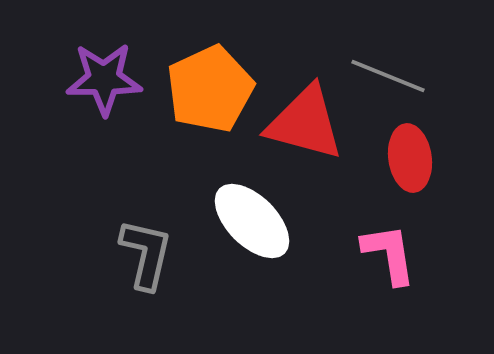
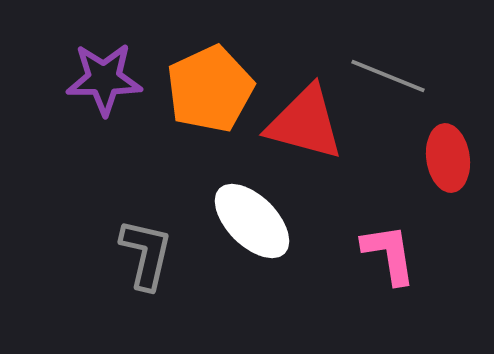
red ellipse: moved 38 px right
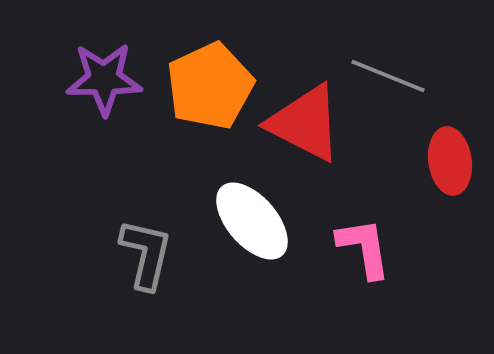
orange pentagon: moved 3 px up
red triangle: rotated 12 degrees clockwise
red ellipse: moved 2 px right, 3 px down
white ellipse: rotated 4 degrees clockwise
pink L-shape: moved 25 px left, 6 px up
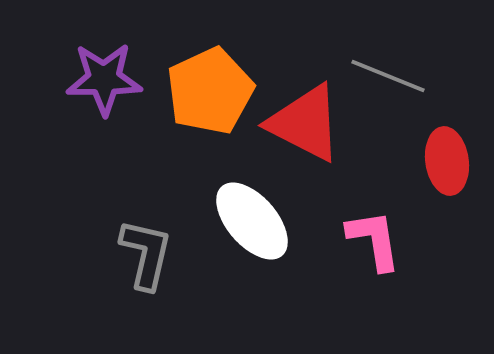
orange pentagon: moved 5 px down
red ellipse: moved 3 px left
pink L-shape: moved 10 px right, 8 px up
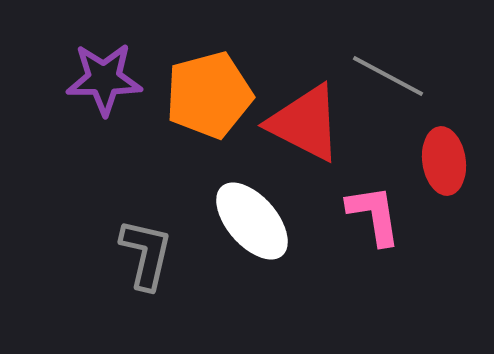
gray line: rotated 6 degrees clockwise
orange pentagon: moved 1 px left, 4 px down; rotated 10 degrees clockwise
red ellipse: moved 3 px left
pink L-shape: moved 25 px up
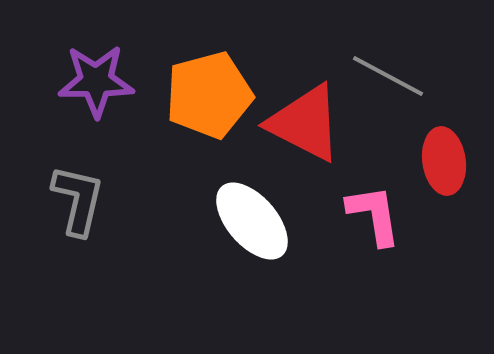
purple star: moved 8 px left, 2 px down
gray L-shape: moved 68 px left, 54 px up
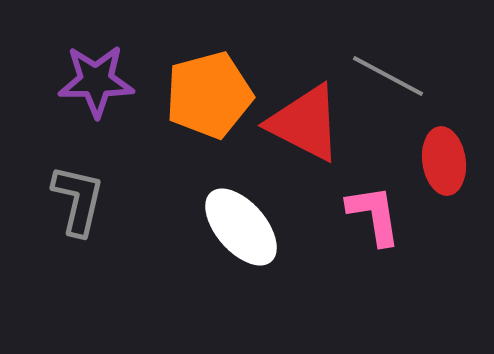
white ellipse: moved 11 px left, 6 px down
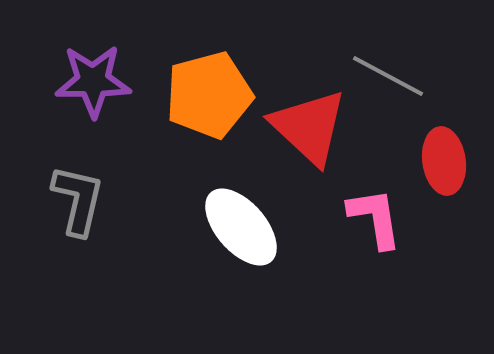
purple star: moved 3 px left
red triangle: moved 4 px right, 4 px down; rotated 16 degrees clockwise
pink L-shape: moved 1 px right, 3 px down
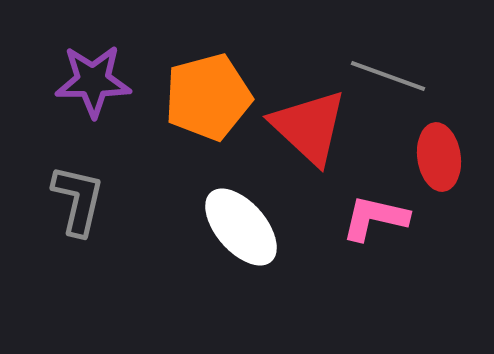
gray line: rotated 8 degrees counterclockwise
orange pentagon: moved 1 px left, 2 px down
red ellipse: moved 5 px left, 4 px up
pink L-shape: rotated 68 degrees counterclockwise
